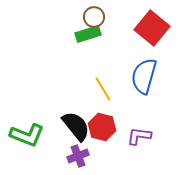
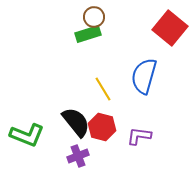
red square: moved 18 px right
black semicircle: moved 4 px up
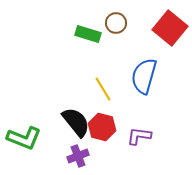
brown circle: moved 22 px right, 6 px down
green rectangle: rotated 35 degrees clockwise
green L-shape: moved 3 px left, 3 px down
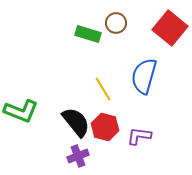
red hexagon: moved 3 px right
green L-shape: moved 3 px left, 27 px up
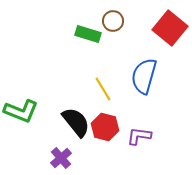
brown circle: moved 3 px left, 2 px up
purple cross: moved 17 px left, 2 px down; rotated 20 degrees counterclockwise
